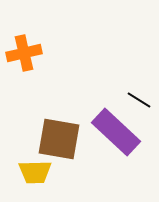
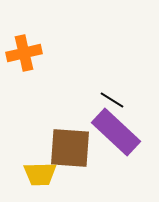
black line: moved 27 px left
brown square: moved 11 px right, 9 px down; rotated 6 degrees counterclockwise
yellow trapezoid: moved 5 px right, 2 px down
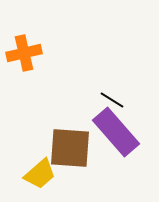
purple rectangle: rotated 6 degrees clockwise
yellow trapezoid: rotated 40 degrees counterclockwise
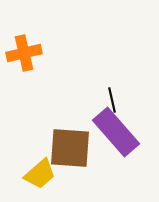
black line: rotated 45 degrees clockwise
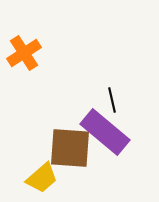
orange cross: rotated 20 degrees counterclockwise
purple rectangle: moved 11 px left; rotated 9 degrees counterclockwise
yellow trapezoid: moved 2 px right, 4 px down
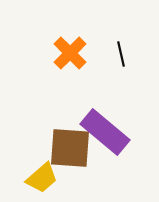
orange cross: moved 46 px right; rotated 12 degrees counterclockwise
black line: moved 9 px right, 46 px up
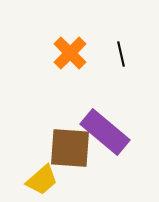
yellow trapezoid: moved 2 px down
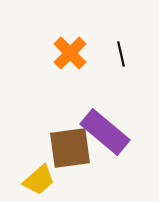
brown square: rotated 12 degrees counterclockwise
yellow trapezoid: moved 3 px left
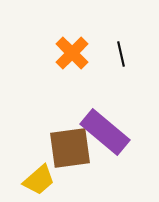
orange cross: moved 2 px right
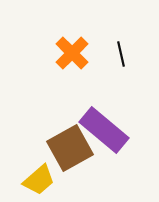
purple rectangle: moved 1 px left, 2 px up
brown square: rotated 21 degrees counterclockwise
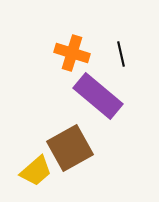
orange cross: rotated 28 degrees counterclockwise
purple rectangle: moved 6 px left, 34 px up
yellow trapezoid: moved 3 px left, 9 px up
